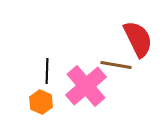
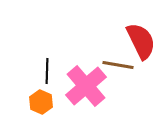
red semicircle: moved 3 px right, 2 px down
brown line: moved 2 px right
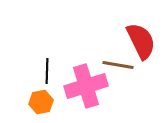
pink cross: rotated 24 degrees clockwise
orange hexagon: rotated 25 degrees clockwise
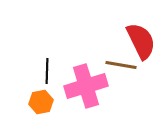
brown line: moved 3 px right
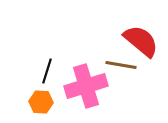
red semicircle: rotated 24 degrees counterclockwise
black line: rotated 15 degrees clockwise
orange hexagon: rotated 15 degrees clockwise
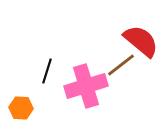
brown line: rotated 48 degrees counterclockwise
orange hexagon: moved 20 px left, 6 px down
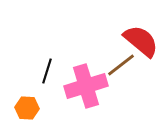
orange hexagon: moved 6 px right
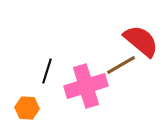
brown line: rotated 8 degrees clockwise
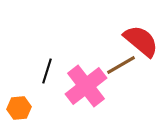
pink cross: rotated 21 degrees counterclockwise
orange hexagon: moved 8 px left; rotated 10 degrees counterclockwise
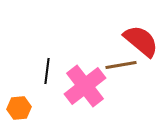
brown line: rotated 20 degrees clockwise
black line: rotated 10 degrees counterclockwise
pink cross: moved 1 px left
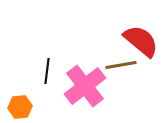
orange hexagon: moved 1 px right, 1 px up
